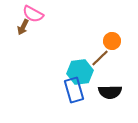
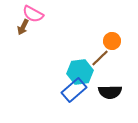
blue rectangle: rotated 65 degrees clockwise
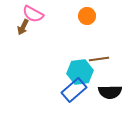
orange circle: moved 25 px left, 25 px up
brown line: moved 1 px left, 1 px down; rotated 36 degrees clockwise
